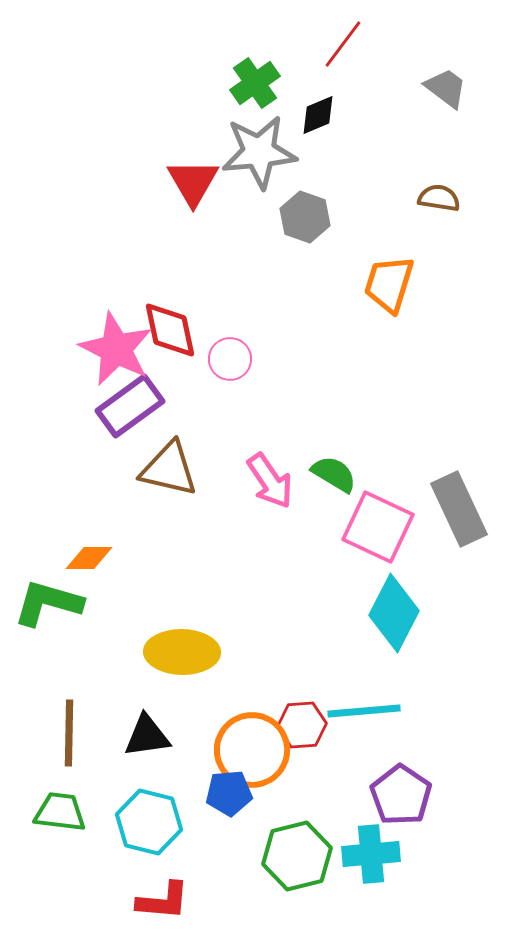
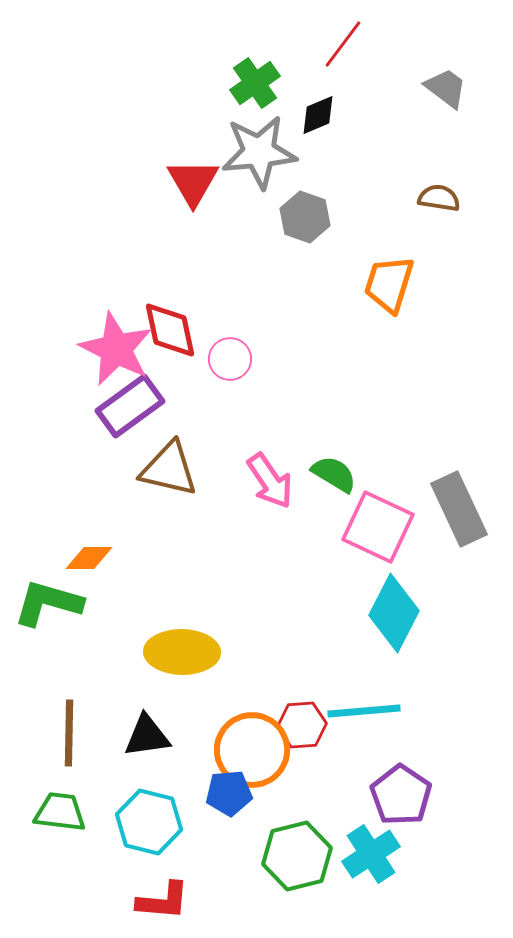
cyan cross: rotated 28 degrees counterclockwise
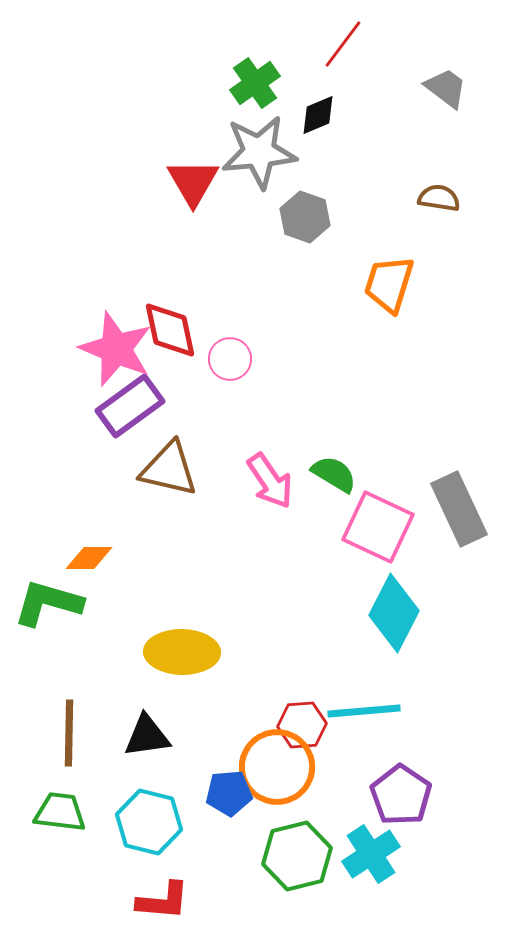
pink star: rotated 4 degrees counterclockwise
orange circle: moved 25 px right, 17 px down
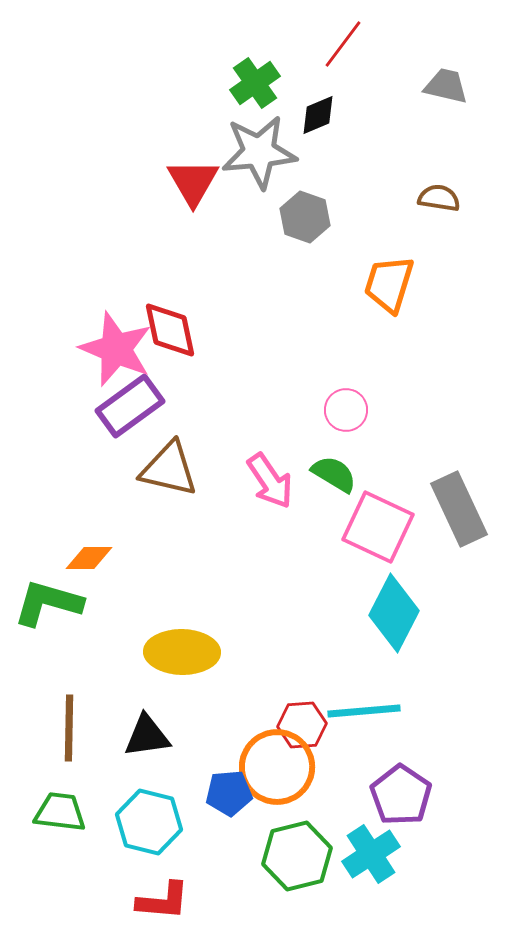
gray trapezoid: moved 2 px up; rotated 24 degrees counterclockwise
pink circle: moved 116 px right, 51 px down
brown line: moved 5 px up
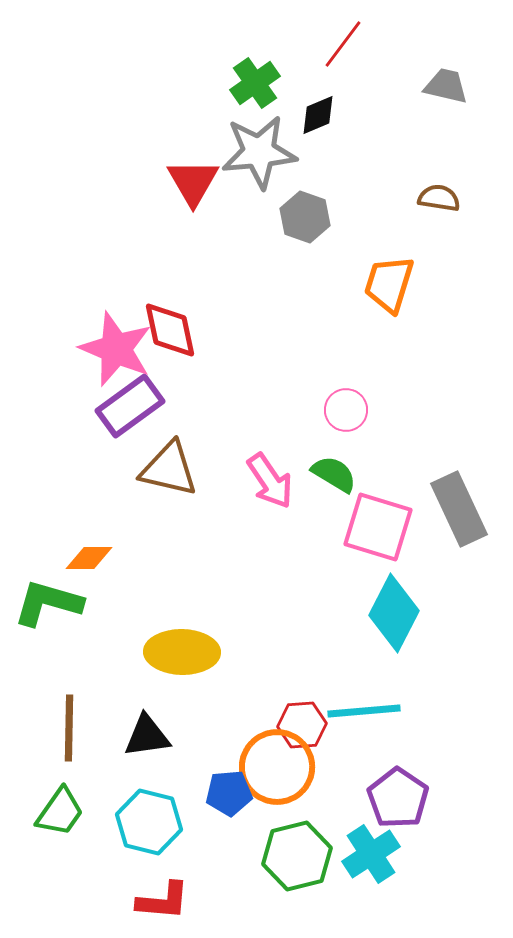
pink square: rotated 8 degrees counterclockwise
purple pentagon: moved 3 px left, 3 px down
green trapezoid: rotated 118 degrees clockwise
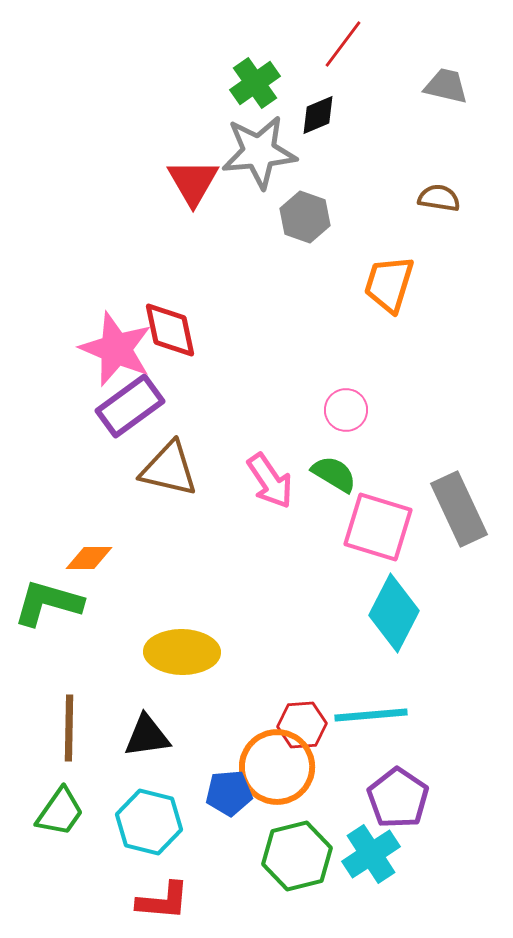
cyan line: moved 7 px right, 4 px down
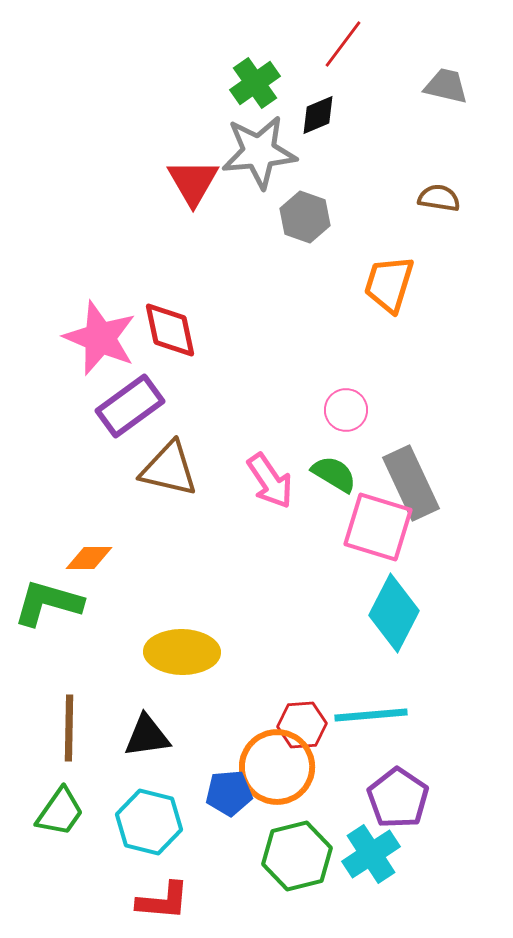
pink star: moved 16 px left, 11 px up
gray rectangle: moved 48 px left, 26 px up
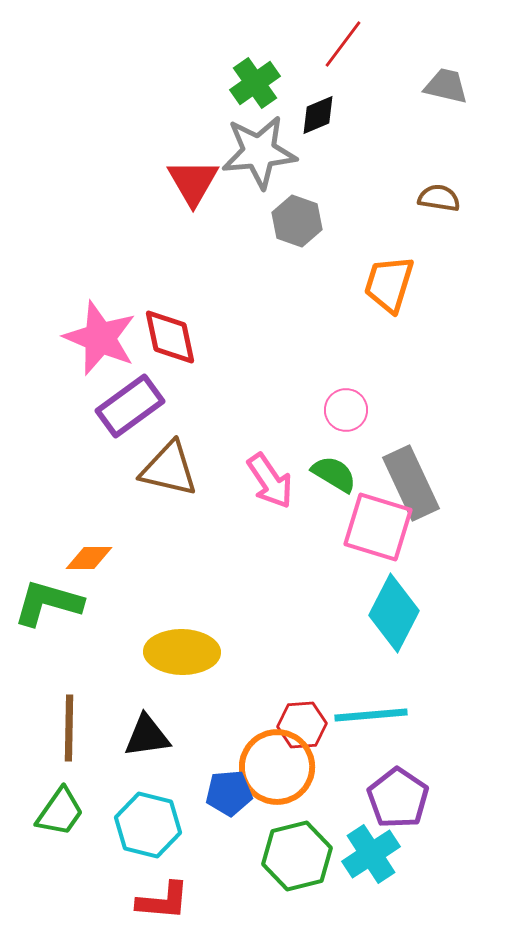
gray hexagon: moved 8 px left, 4 px down
red diamond: moved 7 px down
cyan hexagon: moved 1 px left, 3 px down
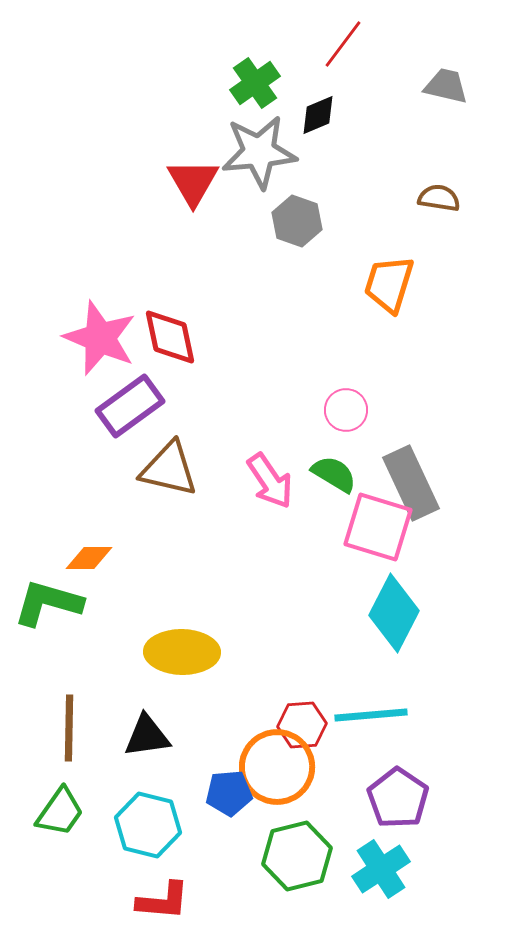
cyan cross: moved 10 px right, 15 px down
